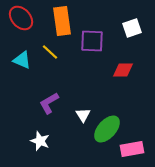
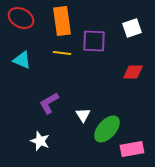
red ellipse: rotated 20 degrees counterclockwise
purple square: moved 2 px right
yellow line: moved 12 px right, 1 px down; rotated 36 degrees counterclockwise
red diamond: moved 10 px right, 2 px down
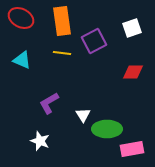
purple square: rotated 30 degrees counterclockwise
green ellipse: rotated 48 degrees clockwise
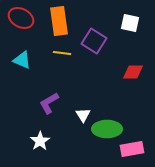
orange rectangle: moved 3 px left
white square: moved 2 px left, 5 px up; rotated 30 degrees clockwise
purple square: rotated 30 degrees counterclockwise
white star: rotated 18 degrees clockwise
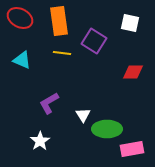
red ellipse: moved 1 px left
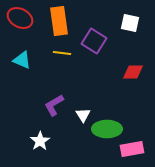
purple L-shape: moved 5 px right, 2 px down
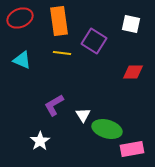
red ellipse: rotated 50 degrees counterclockwise
white square: moved 1 px right, 1 px down
green ellipse: rotated 16 degrees clockwise
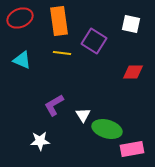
white star: rotated 30 degrees clockwise
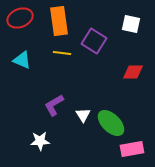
green ellipse: moved 4 px right, 6 px up; rotated 28 degrees clockwise
